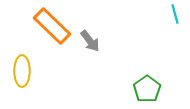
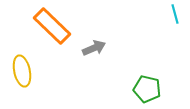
gray arrow: moved 4 px right, 7 px down; rotated 75 degrees counterclockwise
yellow ellipse: rotated 12 degrees counterclockwise
green pentagon: rotated 24 degrees counterclockwise
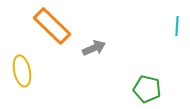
cyan line: moved 2 px right, 12 px down; rotated 18 degrees clockwise
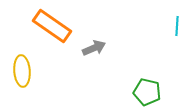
orange rectangle: rotated 9 degrees counterclockwise
yellow ellipse: rotated 8 degrees clockwise
green pentagon: moved 3 px down
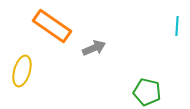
yellow ellipse: rotated 20 degrees clockwise
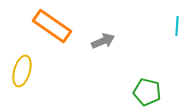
gray arrow: moved 9 px right, 7 px up
